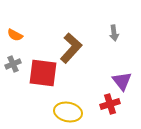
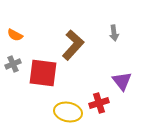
brown L-shape: moved 2 px right, 3 px up
red cross: moved 11 px left, 1 px up
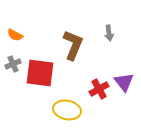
gray arrow: moved 5 px left
brown L-shape: rotated 20 degrees counterclockwise
red square: moved 3 px left
purple triangle: moved 2 px right, 1 px down
red cross: moved 14 px up; rotated 12 degrees counterclockwise
yellow ellipse: moved 1 px left, 2 px up
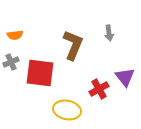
orange semicircle: rotated 35 degrees counterclockwise
gray cross: moved 2 px left, 2 px up
purple triangle: moved 1 px right, 5 px up
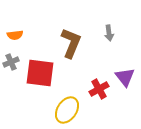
brown L-shape: moved 2 px left, 2 px up
yellow ellipse: rotated 68 degrees counterclockwise
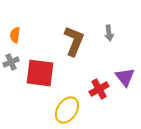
orange semicircle: rotated 105 degrees clockwise
brown L-shape: moved 3 px right, 2 px up
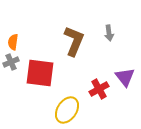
orange semicircle: moved 2 px left, 7 px down
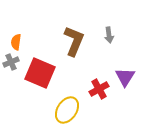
gray arrow: moved 2 px down
orange semicircle: moved 3 px right
red square: rotated 16 degrees clockwise
purple triangle: rotated 10 degrees clockwise
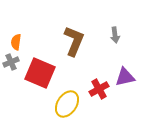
gray arrow: moved 6 px right
purple triangle: rotated 45 degrees clockwise
yellow ellipse: moved 6 px up
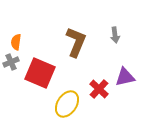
brown L-shape: moved 2 px right, 1 px down
red cross: rotated 18 degrees counterclockwise
